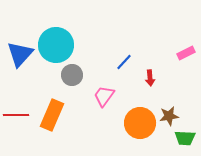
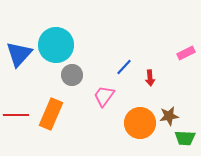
blue triangle: moved 1 px left
blue line: moved 5 px down
orange rectangle: moved 1 px left, 1 px up
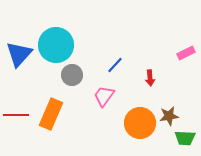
blue line: moved 9 px left, 2 px up
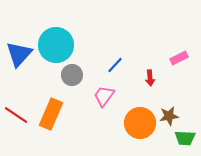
pink rectangle: moved 7 px left, 5 px down
red line: rotated 35 degrees clockwise
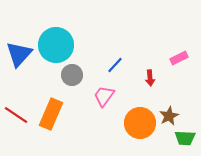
brown star: rotated 18 degrees counterclockwise
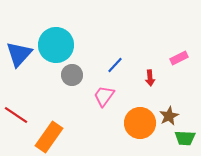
orange rectangle: moved 2 px left, 23 px down; rotated 12 degrees clockwise
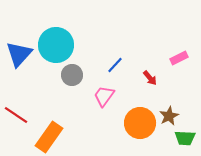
red arrow: rotated 35 degrees counterclockwise
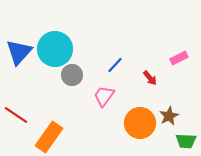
cyan circle: moved 1 px left, 4 px down
blue triangle: moved 2 px up
green trapezoid: moved 1 px right, 3 px down
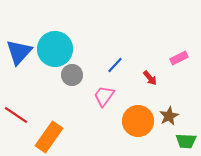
orange circle: moved 2 px left, 2 px up
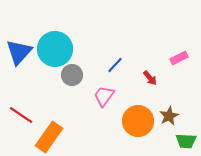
red line: moved 5 px right
